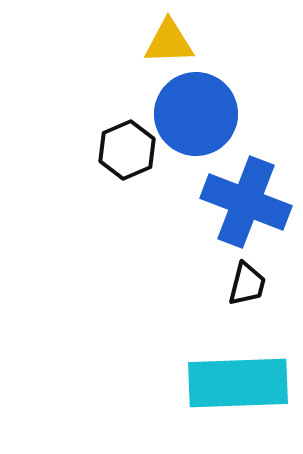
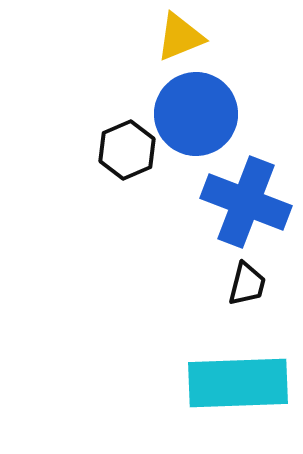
yellow triangle: moved 11 px right, 5 px up; rotated 20 degrees counterclockwise
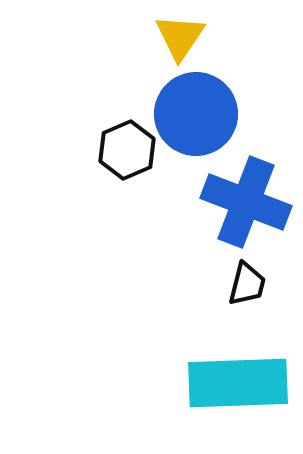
yellow triangle: rotated 34 degrees counterclockwise
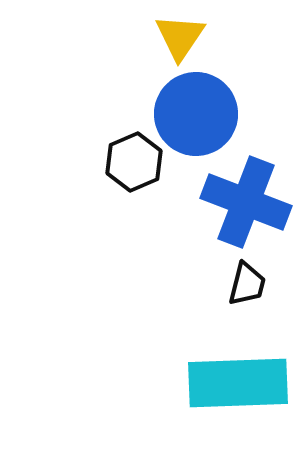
black hexagon: moved 7 px right, 12 px down
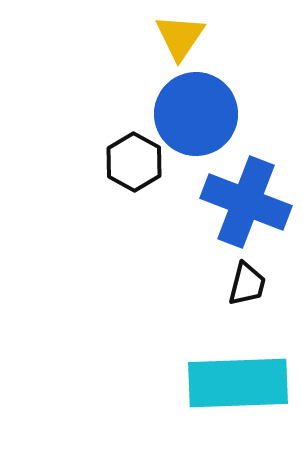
black hexagon: rotated 8 degrees counterclockwise
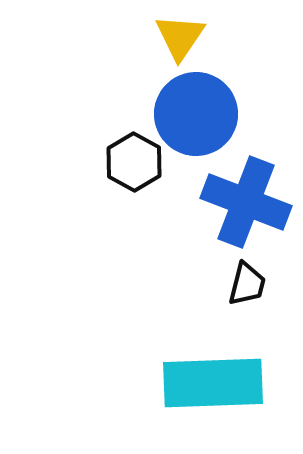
cyan rectangle: moved 25 px left
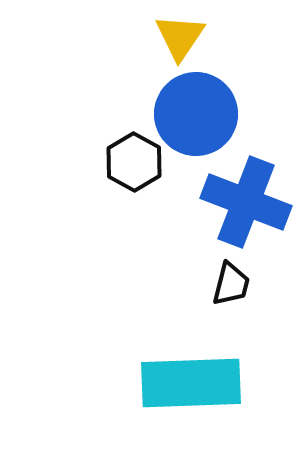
black trapezoid: moved 16 px left
cyan rectangle: moved 22 px left
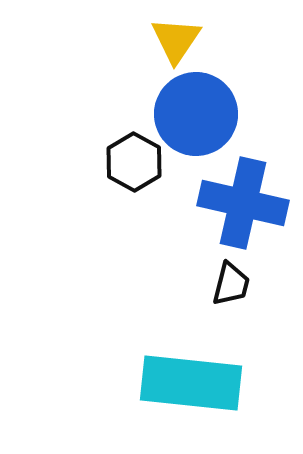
yellow triangle: moved 4 px left, 3 px down
blue cross: moved 3 px left, 1 px down; rotated 8 degrees counterclockwise
cyan rectangle: rotated 8 degrees clockwise
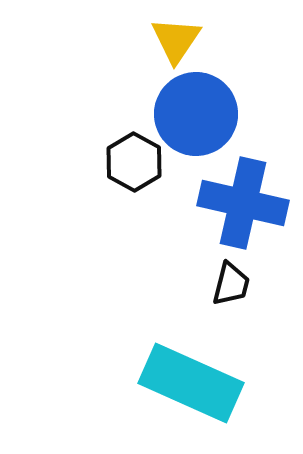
cyan rectangle: rotated 18 degrees clockwise
